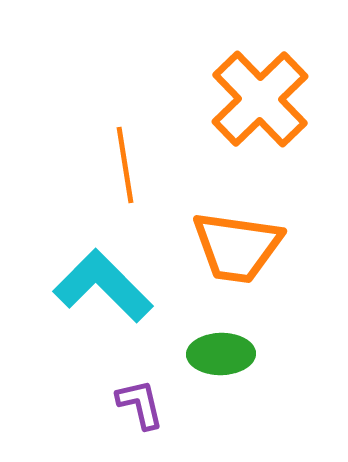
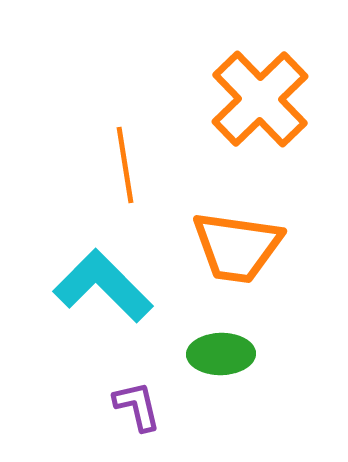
purple L-shape: moved 3 px left, 2 px down
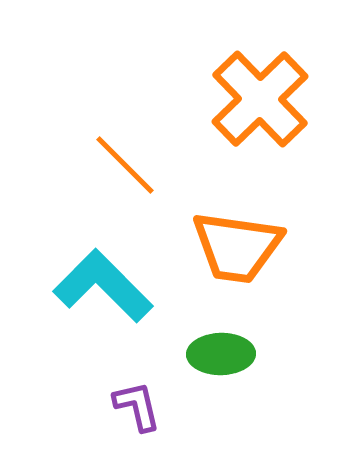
orange line: rotated 36 degrees counterclockwise
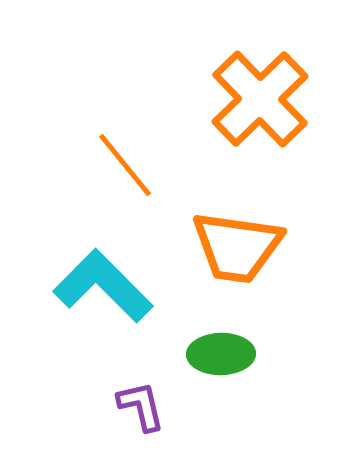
orange line: rotated 6 degrees clockwise
purple L-shape: moved 4 px right
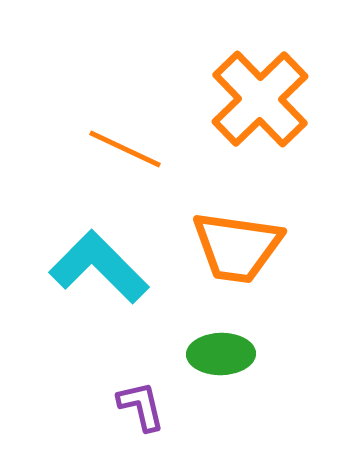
orange line: moved 16 px up; rotated 26 degrees counterclockwise
cyan L-shape: moved 4 px left, 19 px up
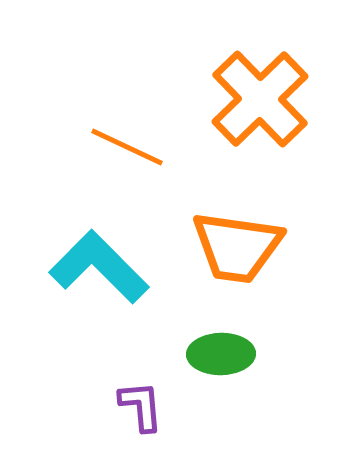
orange line: moved 2 px right, 2 px up
purple L-shape: rotated 8 degrees clockwise
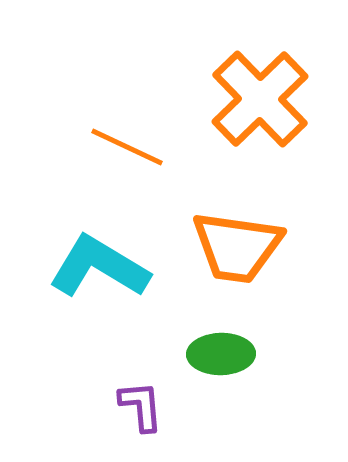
cyan L-shape: rotated 14 degrees counterclockwise
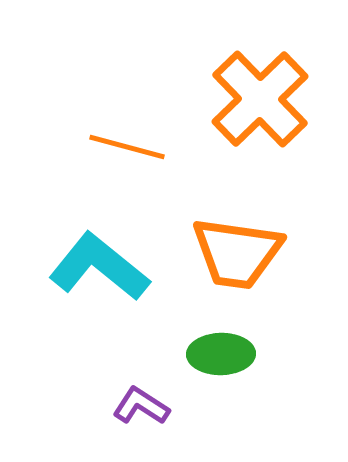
orange line: rotated 10 degrees counterclockwise
orange trapezoid: moved 6 px down
cyan L-shape: rotated 8 degrees clockwise
purple L-shape: rotated 52 degrees counterclockwise
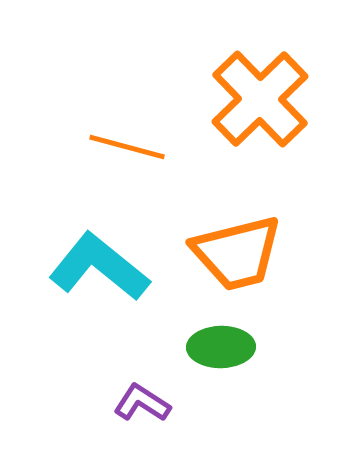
orange trapezoid: rotated 22 degrees counterclockwise
green ellipse: moved 7 px up
purple L-shape: moved 1 px right, 3 px up
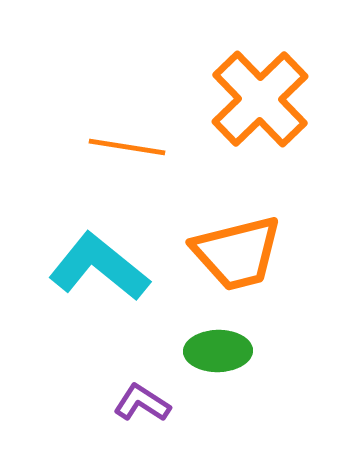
orange line: rotated 6 degrees counterclockwise
green ellipse: moved 3 px left, 4 px down
